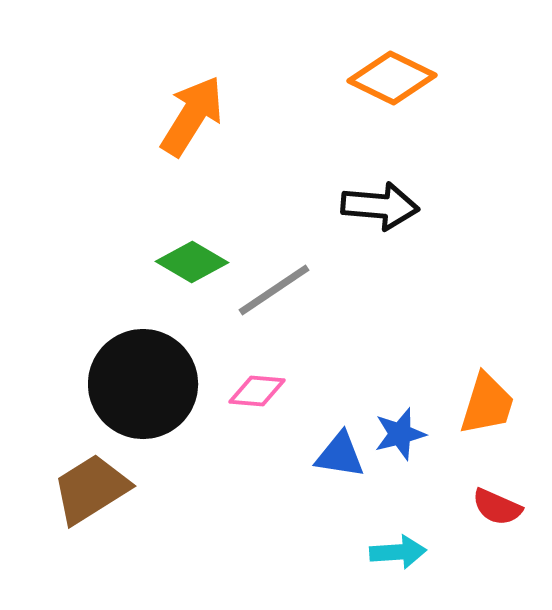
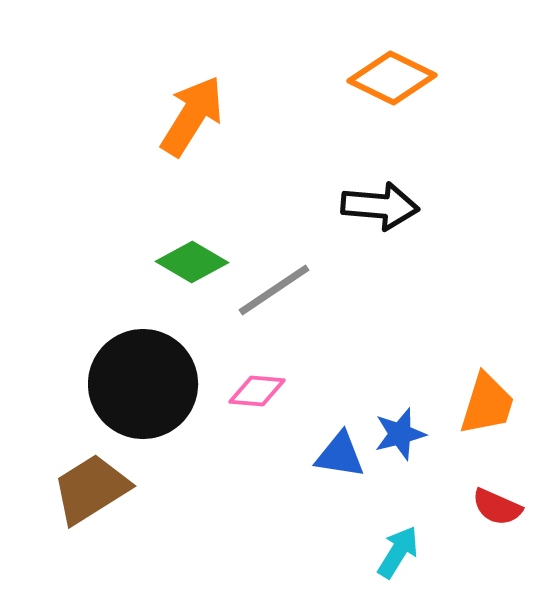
cyan arrow: rotated 54 degrees counterclockwise
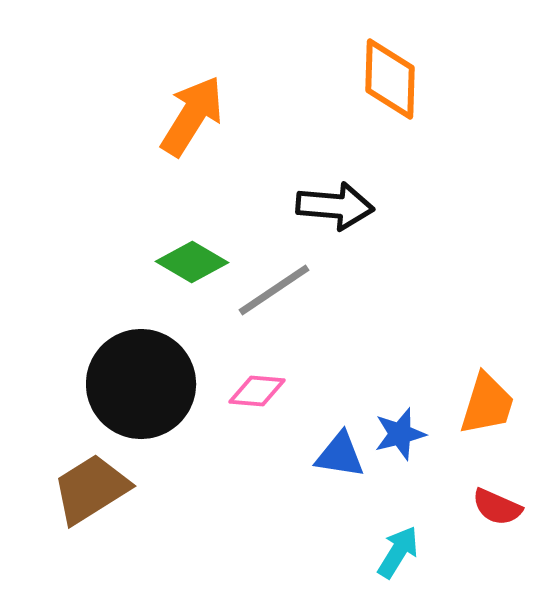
orange diamond: moved 2 px left, 1 px down; rotated 66 degrees clockwise
black arrow: moved 45 px left
black circle: moved 2 px left
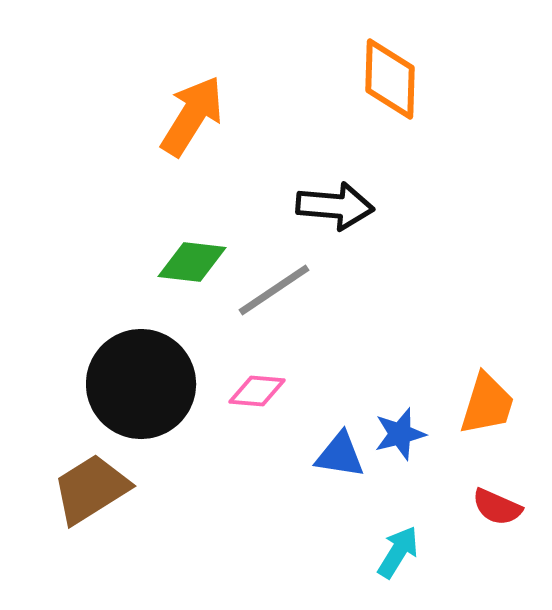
green diamond: rotated 24 degrees counterclockwise
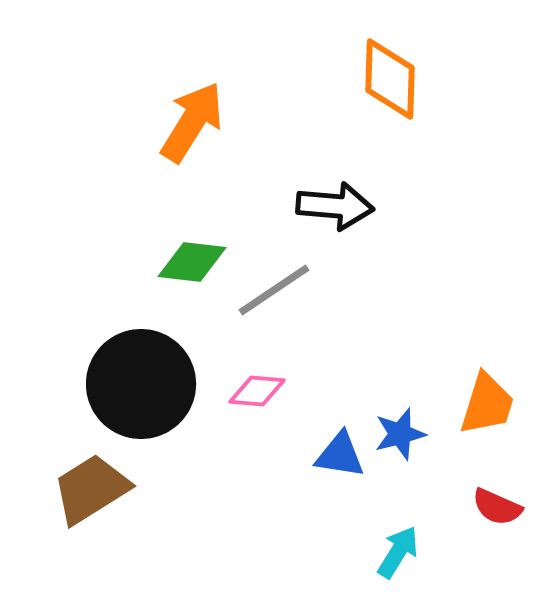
orange arrow: moved 6 px down
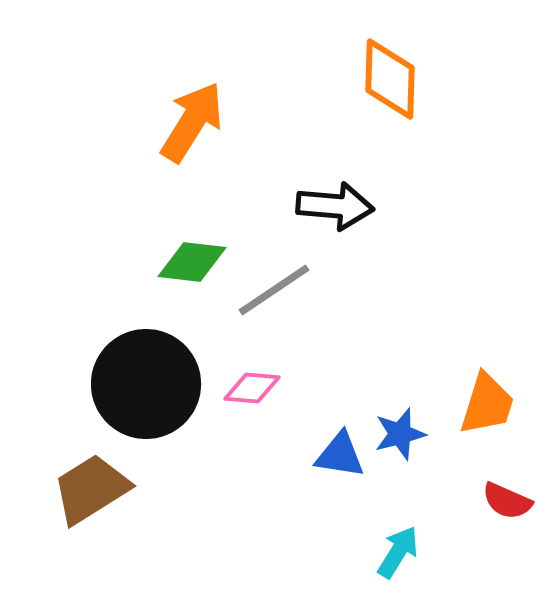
black circle: moved 5 px right
pink diamond: moved 5 px left, 3 px up
red semicircle: moved 10 px right, 6 px up
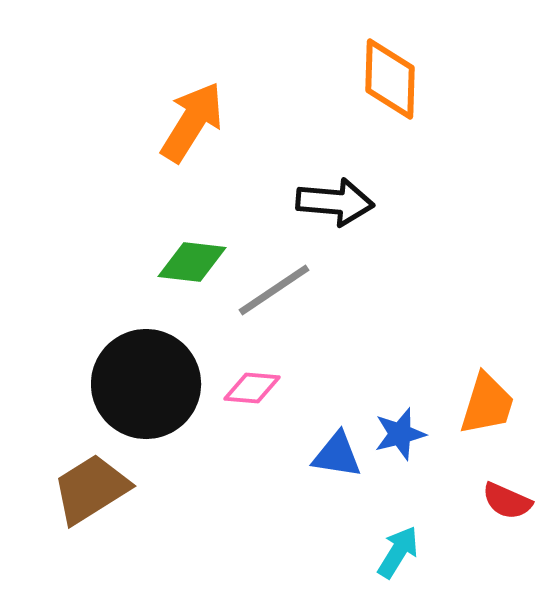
black arrow: moved 4 px up
blue triangle: moved 3 px left
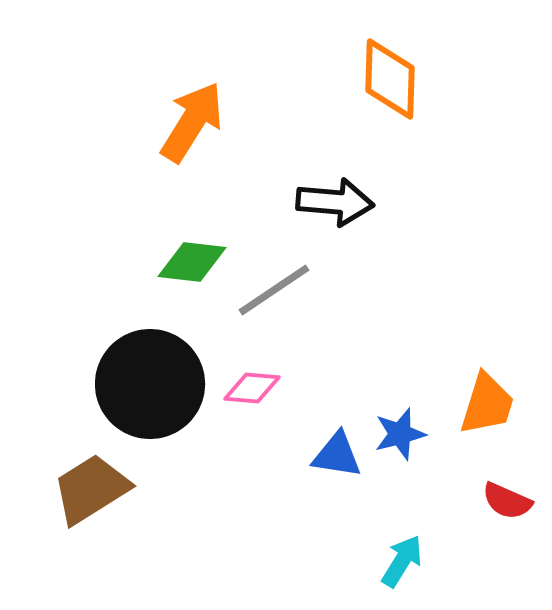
black circle: moved 4 px right
cyan arrow: moved 4 px right, 9 px down
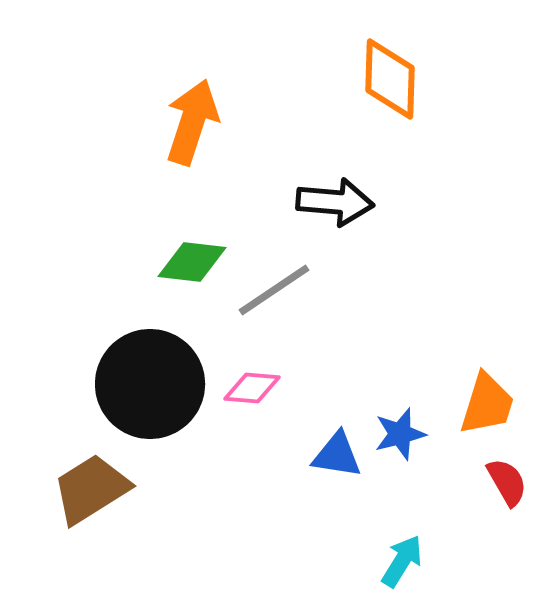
orange arrow: rotated 14 degrees counterclockwise
red semicircle: moved 19 px up; rotated 144 degrees counterclockwise
